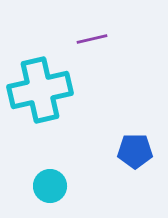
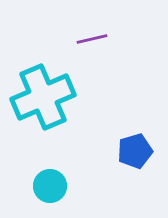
cyan cross: moved 3 px right, 7 px down; rotated 10 degrees counterclockwise
blue pentagon: rotated 16 degrees counterclockwise
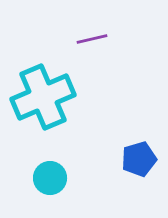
blue pentagon: moved 4 px right, 8 px down
cyan circle: moved 8 px up
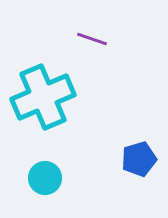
purple line: rotated 32 degrees clockwise
cyan circle: moved 5 px left
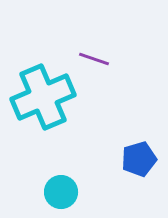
purple line: moved 2 px right, 20 px down
cyan circle: moved 16 px right, 14 px down
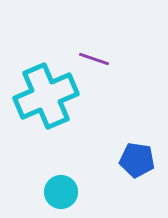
cyan cross: moved 3 px right, 1 px up
blue pentagon: moved 2 px left, 1 px down; rotated 24 degrees clockwise
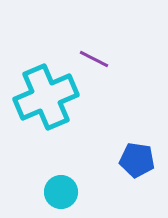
purple line: rotated 8 degrees clockwise
cyan cross: moved 1 px down
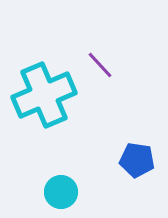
purple line: moved 6 px right, 6 px down; rotated 20 degrees clockwise
cyan cross: moved 2 px left, 2 px up
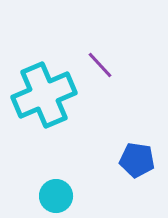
cyan circle: moved 5 px left, 4 px down
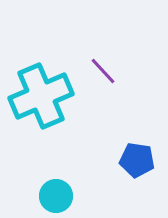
purple line: moved 3 px right, 6 px down
cyan cross: moved 3 px left, 1 px down
